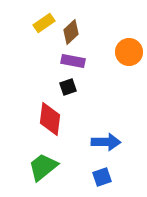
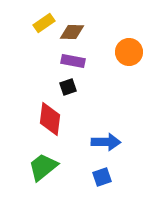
brown diamond: moved 1 px right; rotated 45 degrees clockwise
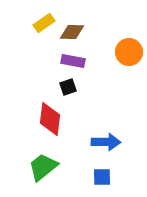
blue square: rotated 18 degrees clockwise
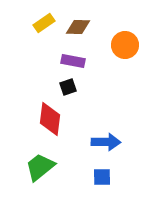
brown diamond: moved 6 px right, 5 px up
orange circle: moved 4 px left, 7 px up
green trapezoid: moved 3 px left
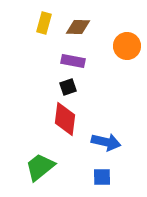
yellow rectangle: rotated 40 degrees counterclockwise
orange circle: moved 2 px right, 1 px down
red diamond: moved 15 px right
blue arrow: rotated 12 degrees clockwise
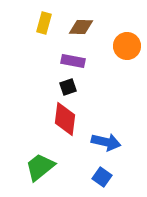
brown diamond: moved 3 px right
blue square: rotated 36 degrees clockwise
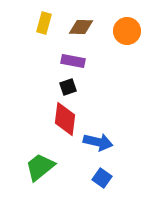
orange circle: moved 15 px up
blue arrow: moved 8 px left
blue square: moved 1 px down
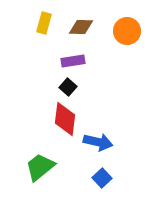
purple rectangle: rotated 20 degrees counterclockwise
black square: rotated 30 degrees counterclockwise
blue square: rotated 12 degrees clockwise
